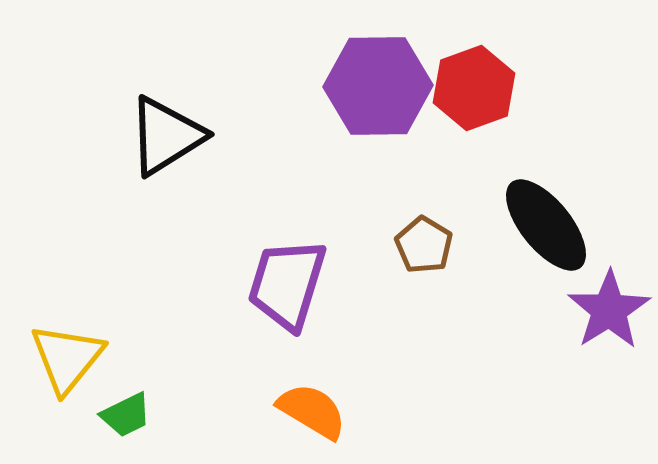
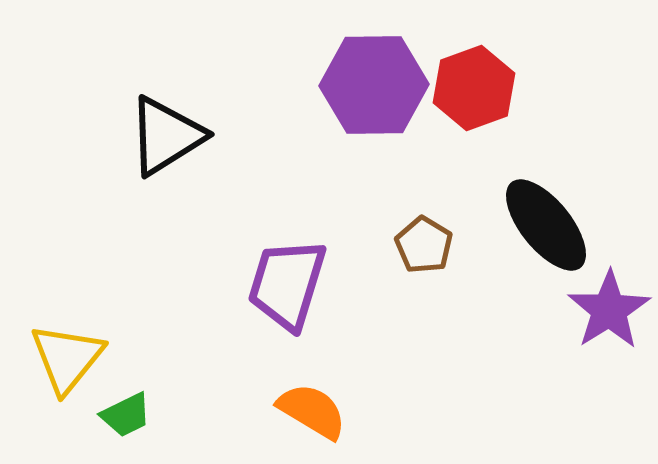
purple hexagon: moved 4 px left, 1 px up
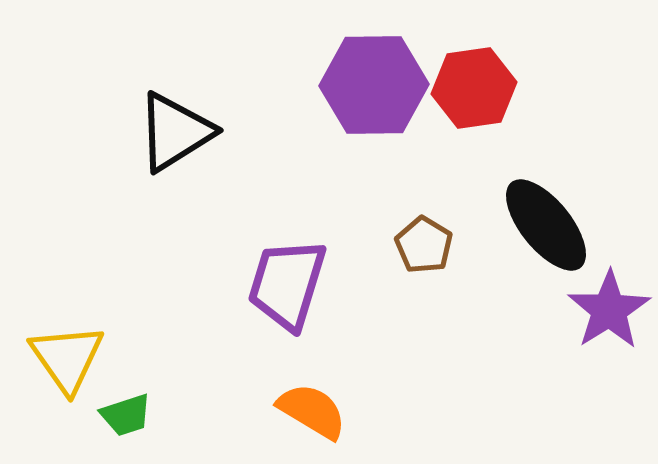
red hexagon: rotated 12 degrees clockwise
black triangle: moved 9 px right, 4 px up
yellow triangle: rotated 14 degrees counterclockwise
green trapezoid: rotated 8 degrees clockwise
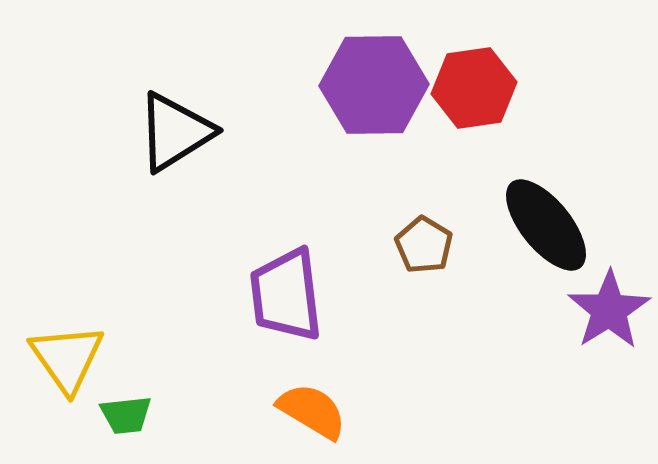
purple trapezoid: moved 1 px left, 11 px down; rotated 24 degrees counterclockwise
green trapezoid: rotated 12 degrees clockwise
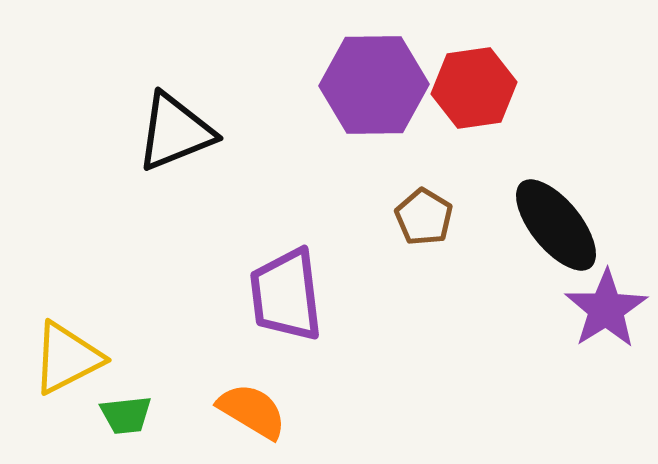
black triangle: rotated 10 degrees clockwise
black ellipse: moved 10 px right
brown pentagon: moved 28 px up
purple star: moved 3 px left, 1 px up
yellow triangle: rotated 38 degrees clockwise
orange semicircle: moved 60 px left
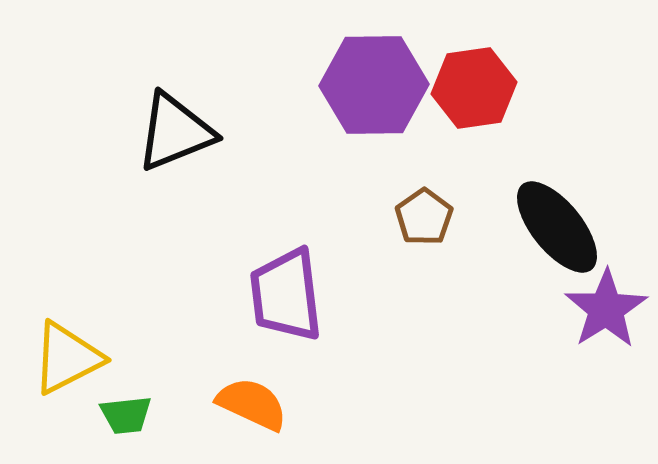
brown pentagon: rotated 6 degrees clockwise
black ellipse: moved 1 px right, 2 px down
orange semicircle: moved 7 px up; rotated 6 degrees counterclockwise
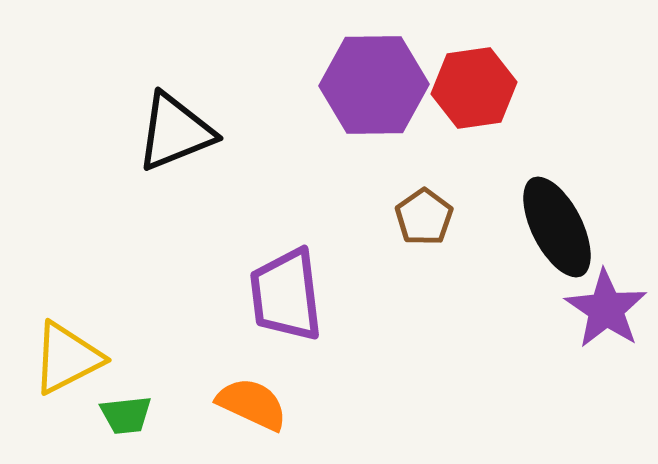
black ellipse: rotated 12 degrees clockwise
purple star: rotated 6 degrees counterclockwise
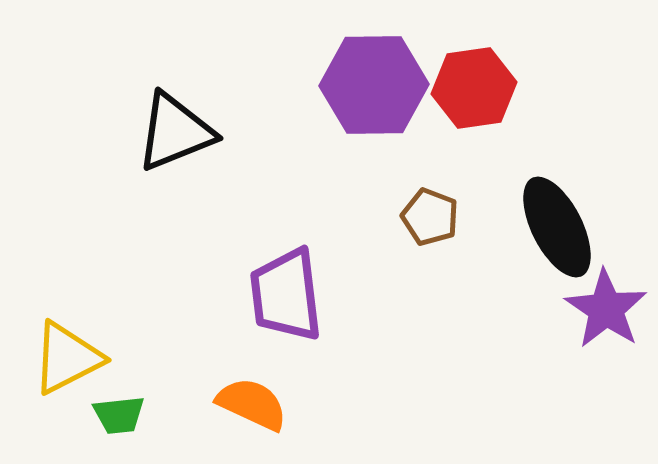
brown pentagon: moved 6 px right; rotated 16 degrees counterclockwise
green trapezoid: moved 7 px left
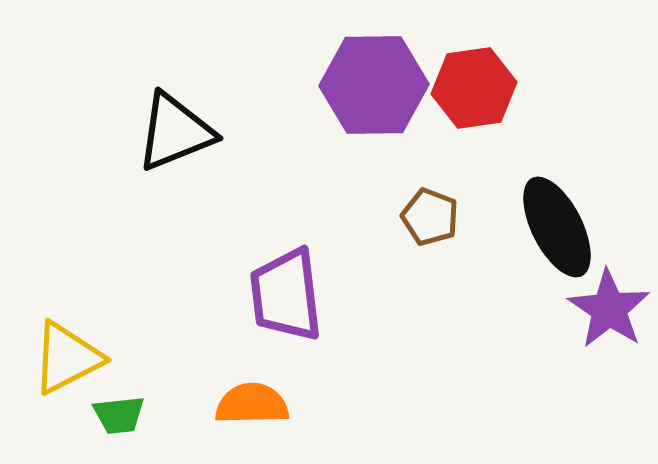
purple star: moved 3 px right
orange semicircle: rotated 26 degrees counterclockwise
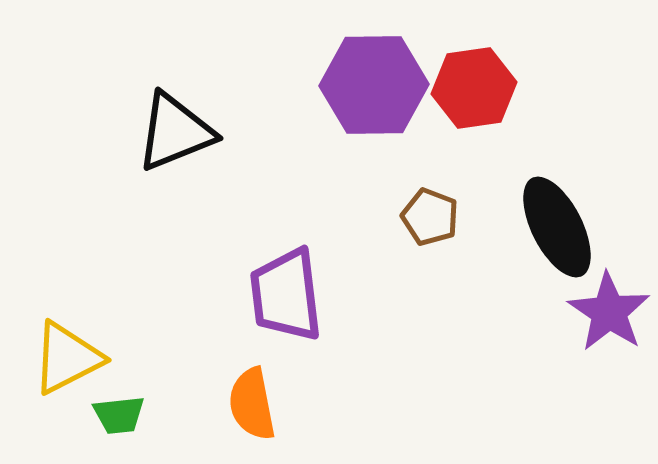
purple star: moved 3 px down
orange semicircle: rotated 100 degrees counterclockwise
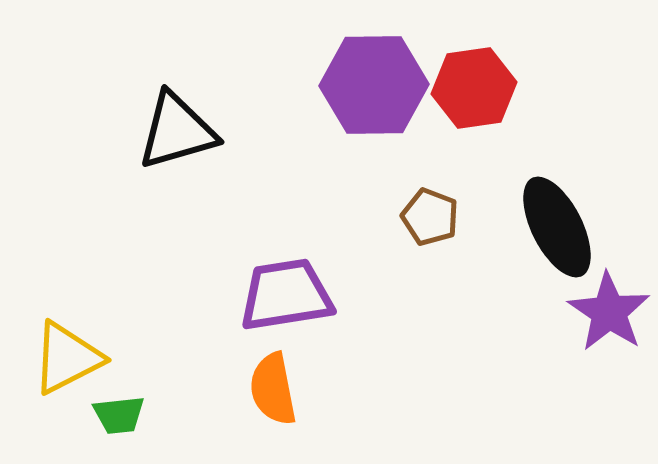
black triangle: moved 2 px right, 1 px up; rotated 6 degrees clockwise
purple trapezoid: rotated 88 degrees clockwise
orange semicircle: moved 21 px right, 15 px up
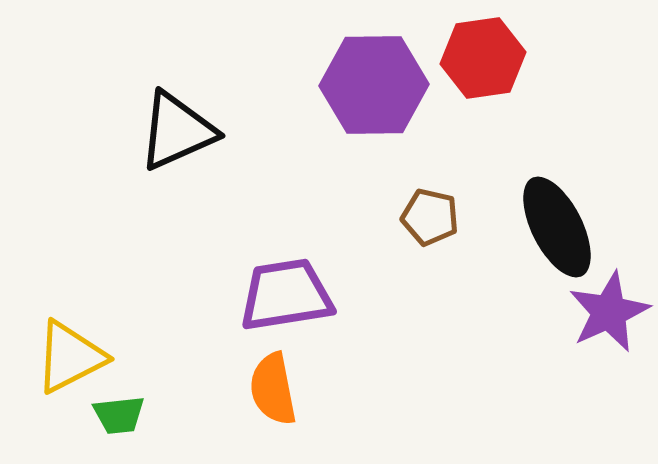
red hexagon: moved 9 px right, 30 px up
black triangle: rotated 8 degrees counterclockwise
brown pentagon: rotated 8 degrees counterclockwise
purple star: rotated 14 degrees clockwise
yellow triangle: moved 3 px right, 1 px up
